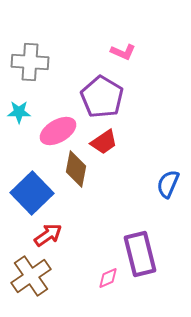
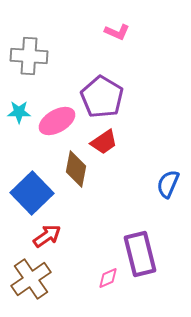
pink L-shape: moved 6 px left, 20 px up
gray cross: moved 1 px left, 6 px up
pink ellipse: moved 1 px left, 10 px up
red arrow: moved 1 px left, 1 px down
brown cross: moved 3 px down
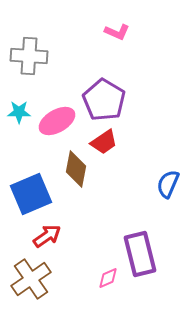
purple pentagon: moved 2 px right, 3 px down
blue square: moved 1 px left, 1 px down; rotated 21 degrees clockwise
